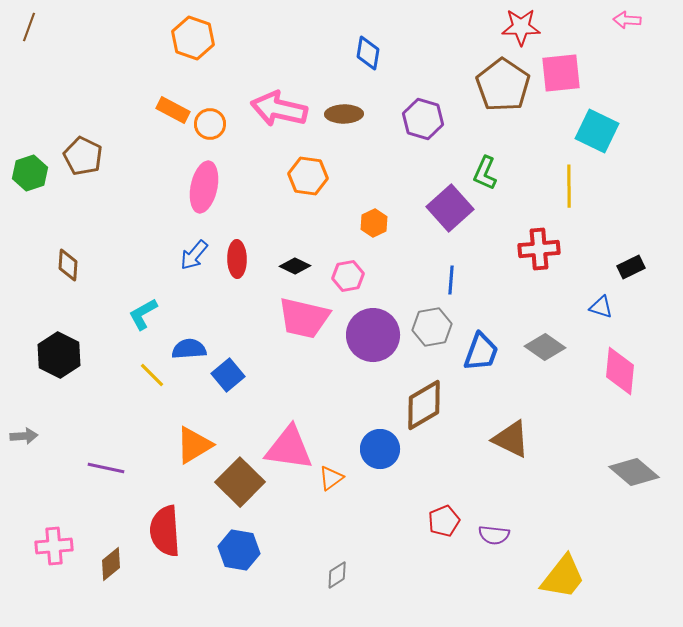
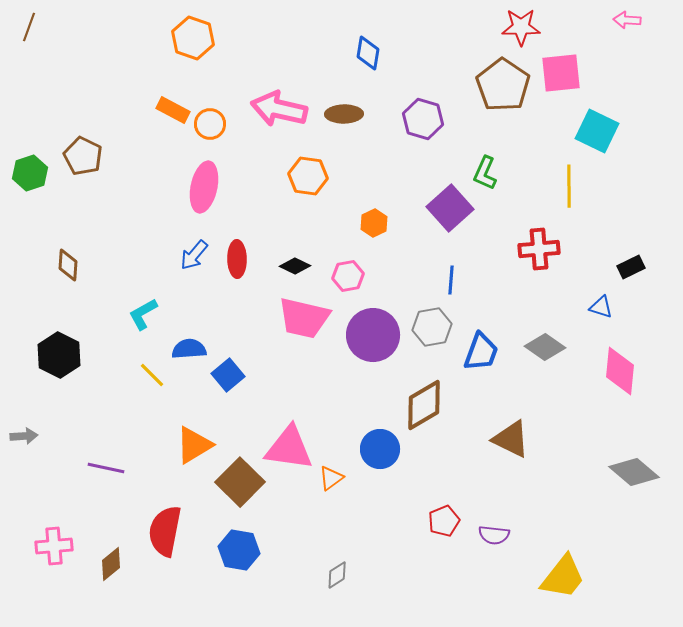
red semicircle at (165, 531): rotated 15 degrees clockwise
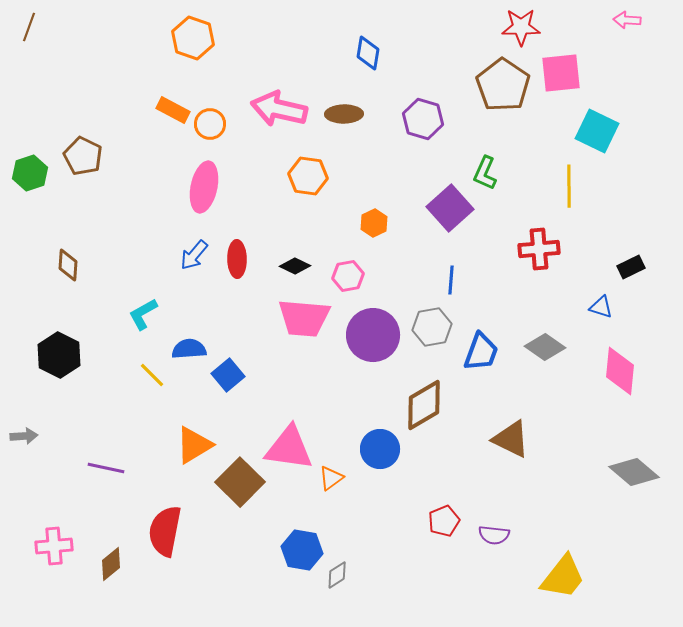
pink trapezoid at (304, 318): rotated 8 degrees counterclockwise
blue hexagon at (239, 550): moved 63 px right
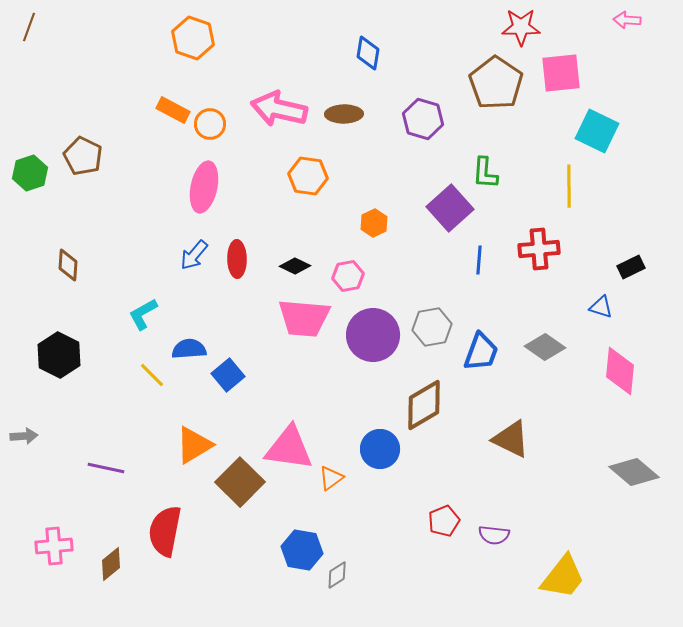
brown pentagon at (503, 85): moved 7 px left, 2 px up
green L-shape at (485, 173): rotated 20 degrees counterclockwise
blue line at (451, 280): moved 28 px right, 20 px up
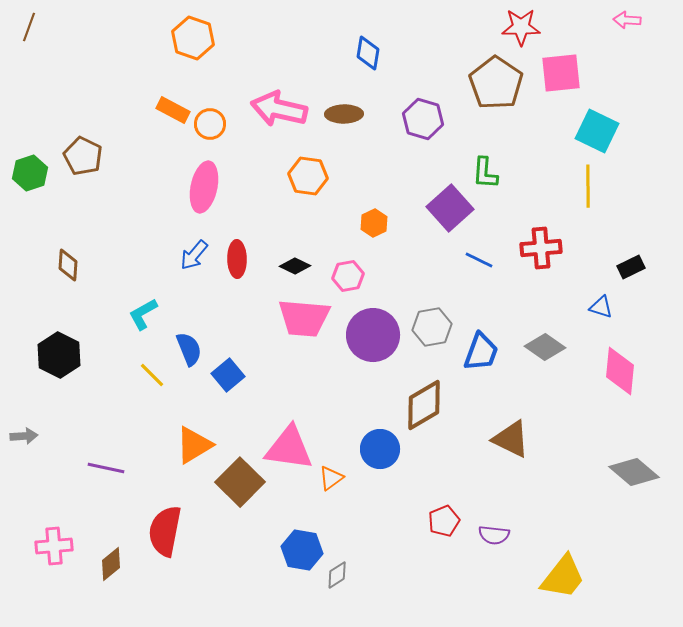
yellow line at (569, 186): moved 19 px right
red cross at (539, 249): moved 2 px right, 1 px up
blue line at (479, 260): rotated 68 degrees counterclockwise
blue semicircle at (189, 349): rotated 72 degrees clockwise
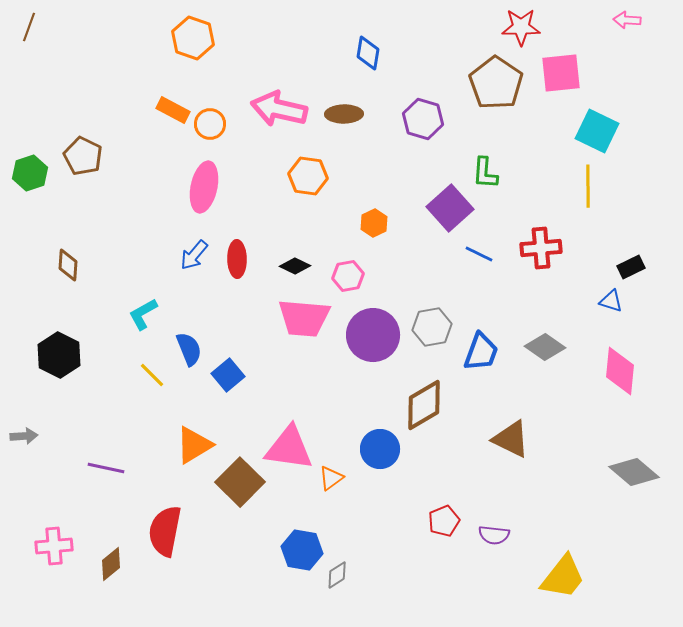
blue line at (479, 260): moved 6 px up
blue triangle at (601, 307): moved 10 px right, 6 px up
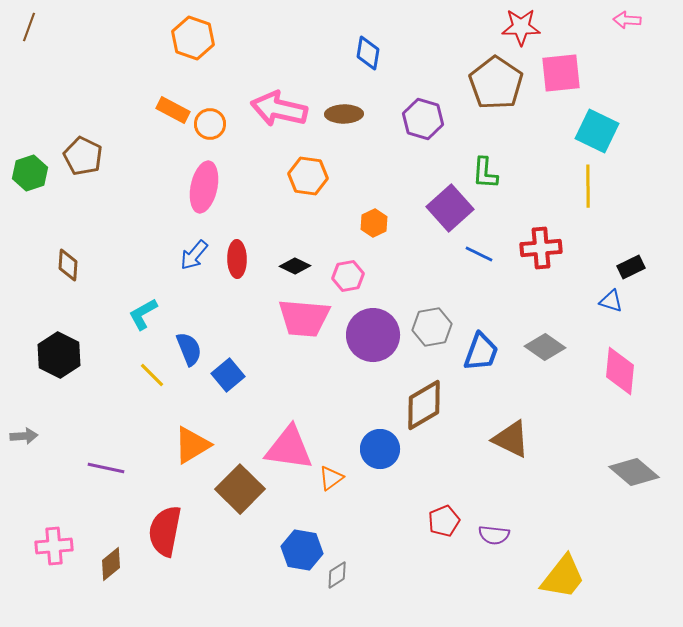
orange triangle at (194, 445): moved 2 px left
brown square at (240, 482): moved 7 px down
